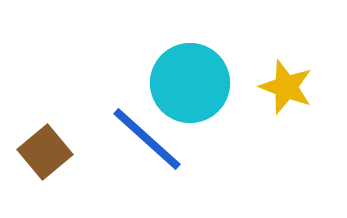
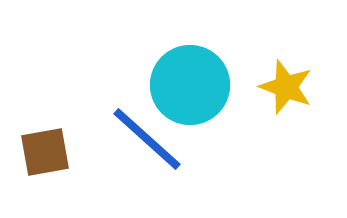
cyan circle: moved 2 px down
brown square: rotated 30 degrees clockwise
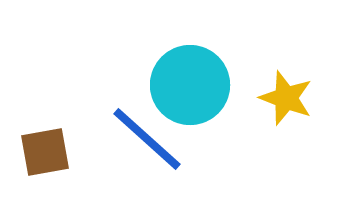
yellow star: moved 11 px down
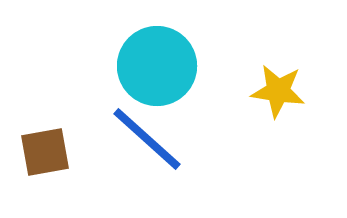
cyan circle: moved 33 px left, 19 px up
yellow star: moved 8 px left, 7 px up; rotated 12 degrees counterclockwise
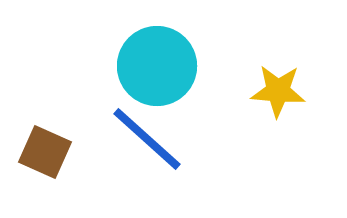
yellow star: rotated 4 degrees counterclockwise
brown square: rotated 34 degrees clockwise
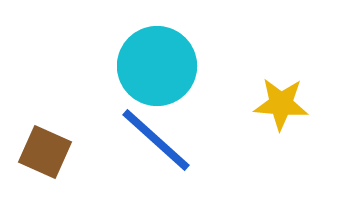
yellow star: moved 3 px right, 13 px down
blue line: moved 9 px right, 1 px down
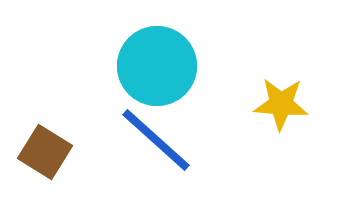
brown square: rotated 8 degrees clockwise
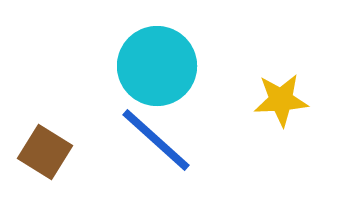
yellow star: moved 4 px up; rotated 8 degrees counterclockwise
